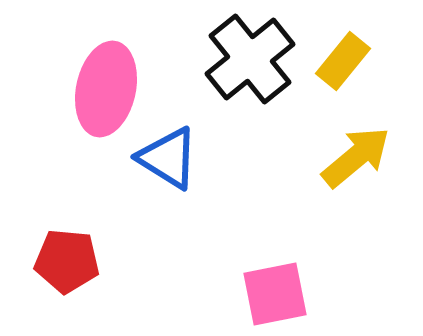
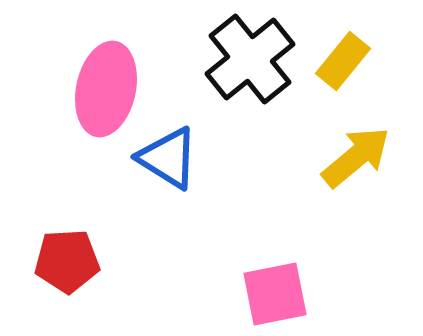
red pentagon: rotated 8 degrees counterclockwise
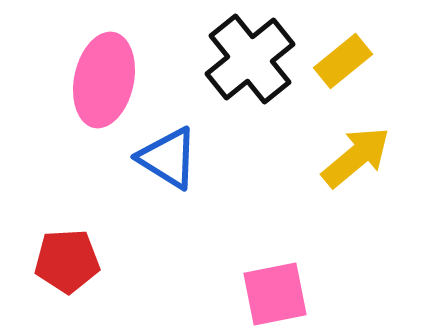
yellow rectangle: rotated 12 degrees clockwise
pink ellipse: moved 2 px left, 9 px up
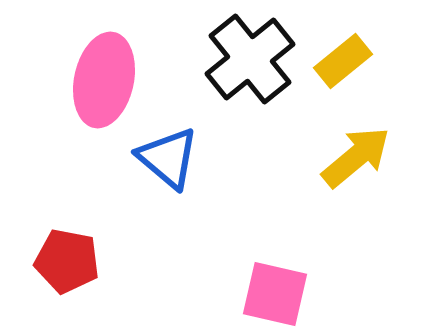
blue triangle: rotated 8 degrees clockwise
red pentagon: rotated 14 degrees clockwise
pink square: rotated 24 degrees clockwise
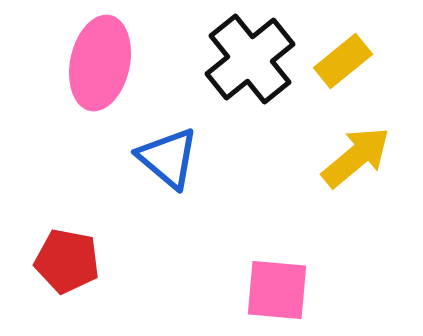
pink ellipse: moved 4 px left, 17 px up
pink square: moved 2 px right, 4 px up; rotated 8 degrees counterclockwise
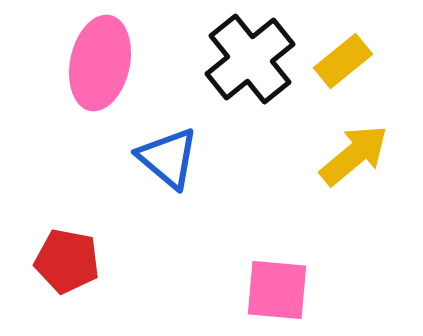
yellow arrow: moved 2 px left, 2 px up
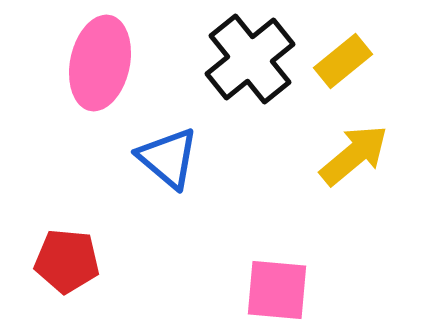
red pentagon: rotated 6 degrees counterclockwise
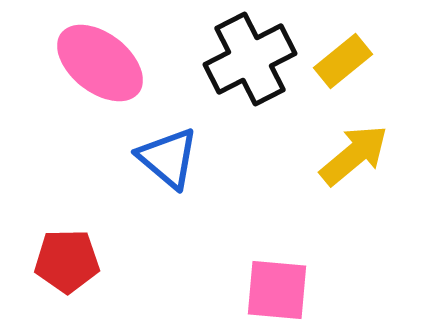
black cross: rotated 12 degrees clockwise
pink ellipse: rotated 64 degrees counterclockwise
red pentagon: rotated 6 degrees counterclockwise
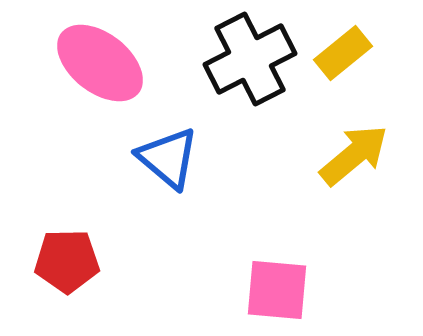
yellow rectangle: moved 8 px up
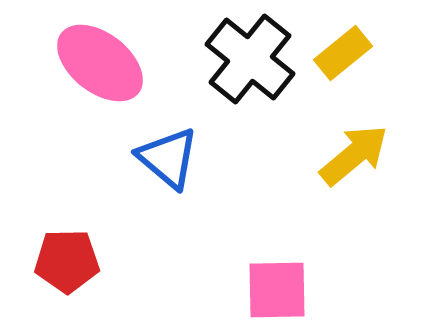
black cross: rotated 24 degrees counterclockwise
pink square: rotated 6 degrees counterclockwise
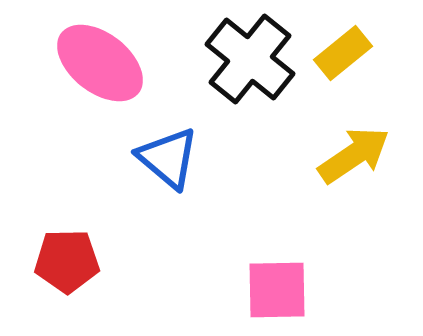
yellow arrow: rotated 6 degrees clockwise
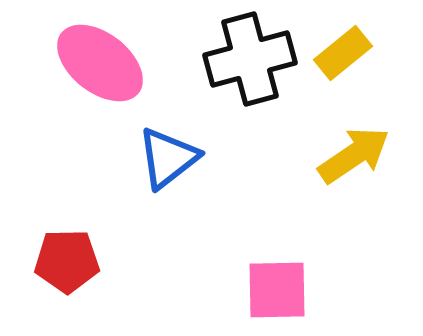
black cross: rotated 36 degrees clockwise
blue triangle: rotated 42 degrees clockwise
